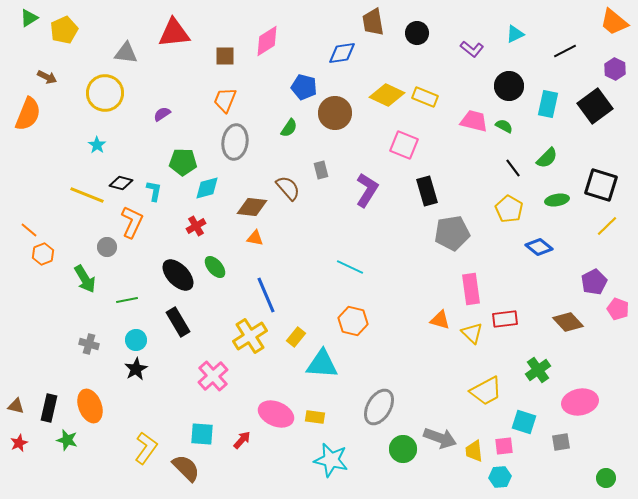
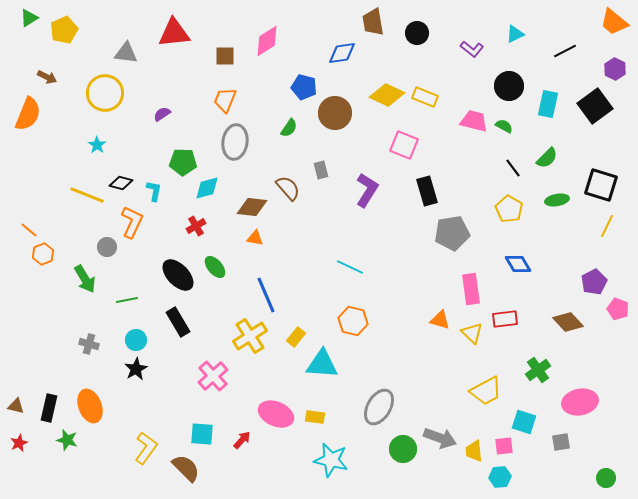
yellow line at (607, 226): rotated 20 degrees counterclockwise
blue diamond at (539, 247): moved 21 px left, 17 px down; rotated 20 degrees clockwise
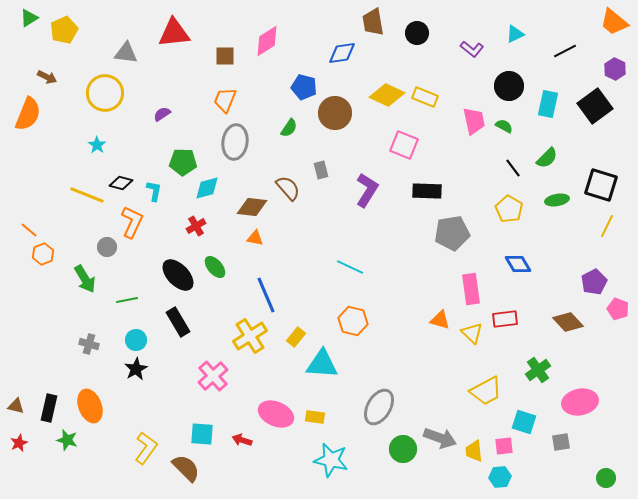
pink trapezoid at (474, 121): rotated 64 degrees clockwise
black rectangle at (427, 191): rotated 72 degrees counterclockwise
red arrow at (242, 440): rotated 114 degrees counterclockwise
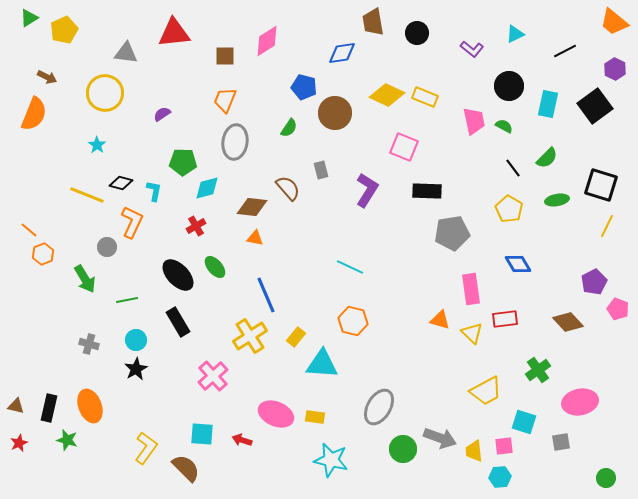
orange semicircle at (28, 114): moved 6 px right
pink square at (404, 145): moved 2 px down
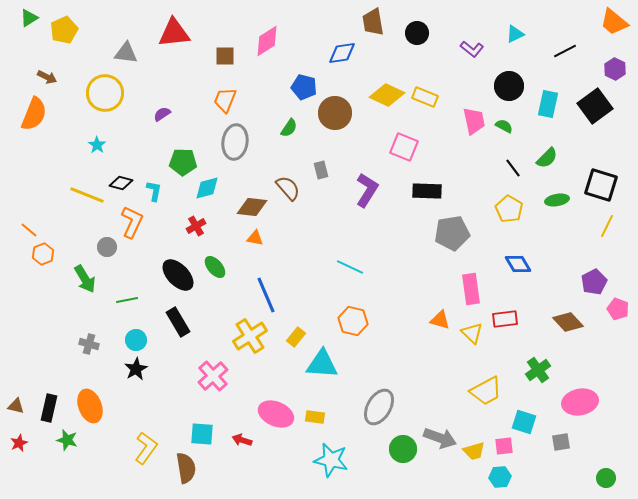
yellow trapezoid at (474, 451): rotated 100 degrees counterclockwise
brown semicircle at (186, 468): rotated 36 degrees clockwise
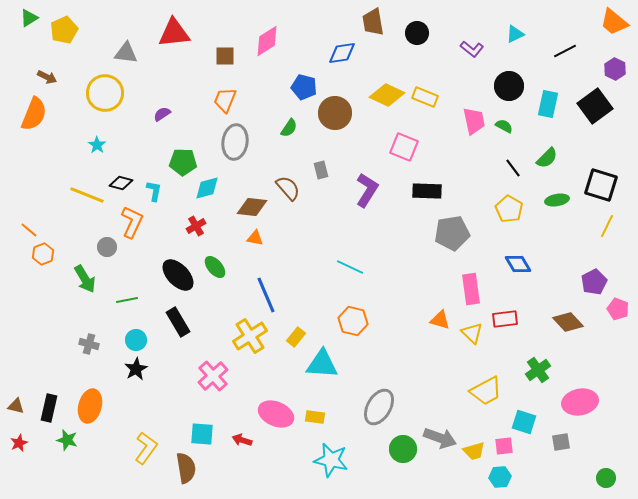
orange ellipse at (90, 406): rotated 36 degrees clockwise
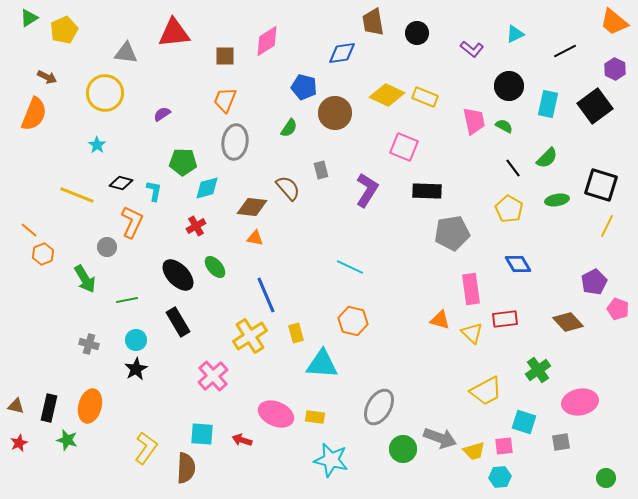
yellow line at (87, 195): moved 10 px left
yellow rectangle at (296, 337): moved 4 px up; rotated 54 degrees counterclockwise
brown semicircle at (186, 468): rotated 12 degrees clockwise
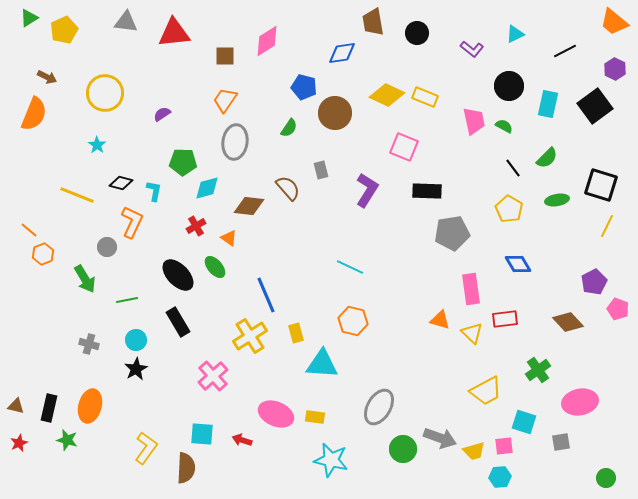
gray triangle at (126, 53): moved 31 px up
orange trapezoid at (225, 100): rotated 12 degrees clockwise
brown diamond at (252, 207): moved 3 px left, 1 px up
orange triangle at (255, 238): moved 26 px left; rotated 24 degrees clockwise
